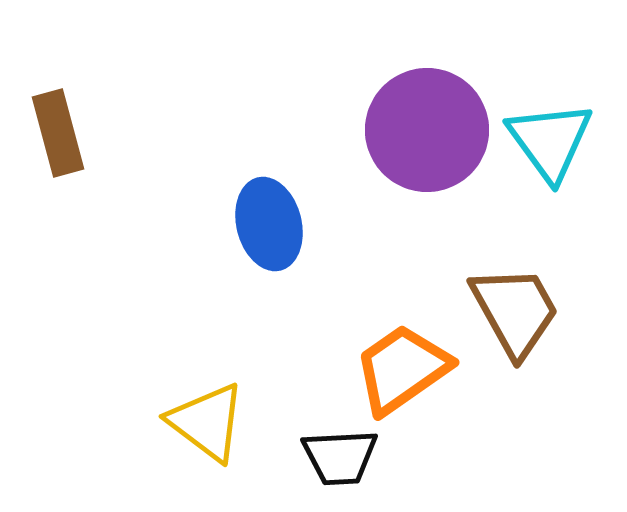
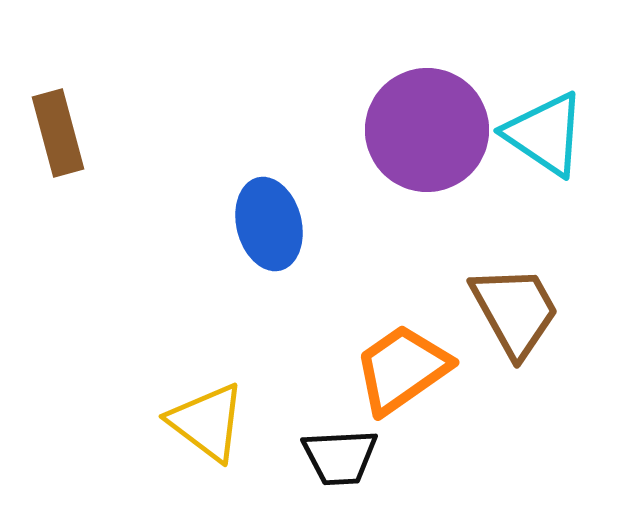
cyan triangle: moved 5 px left, 7 px up; rotated 20 degrees counterclockwise
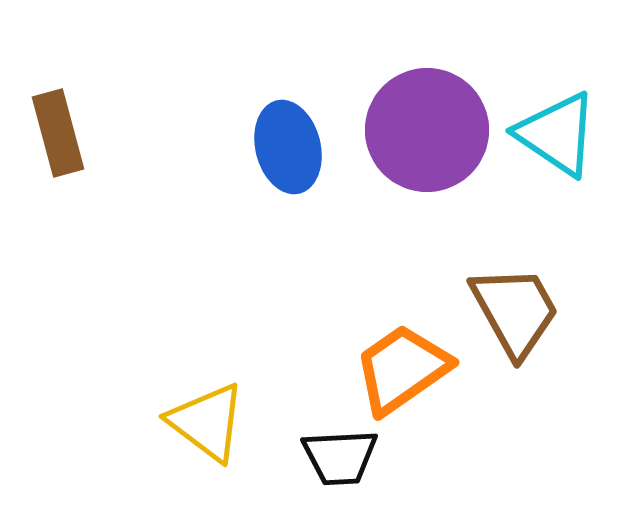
cyan triangle: moved 12 px right
blue ellipse: moved 19 px right, 77 px up
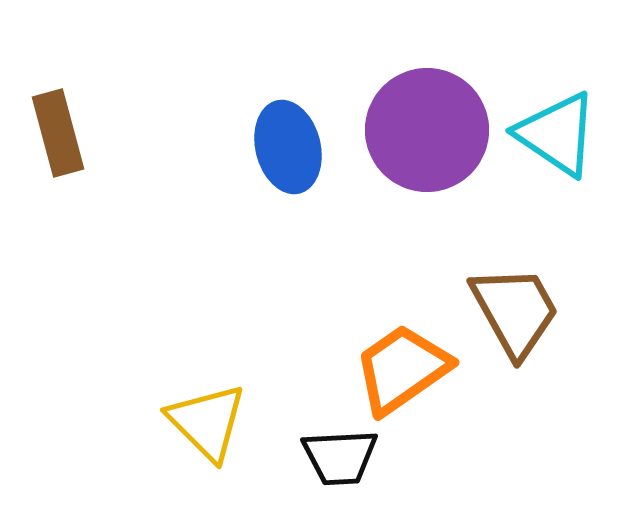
yellow triangle: rotated 8 degrees clockwise
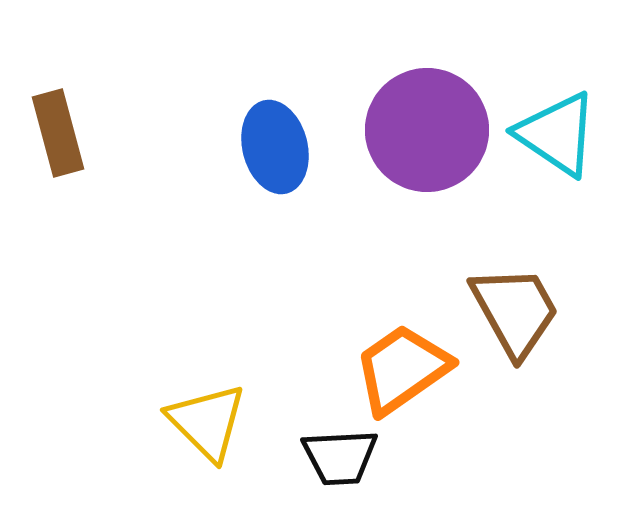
blue ellipse: moved 13 px left
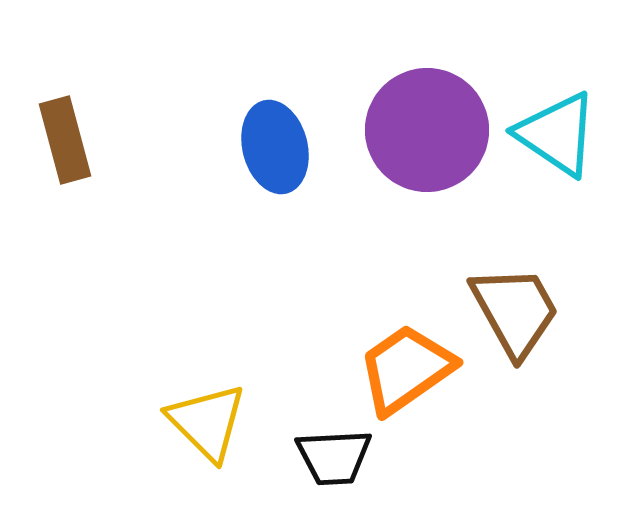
brown rectangle: moved 7 px right, 7 px down
orange trapezoid: moved 4 px right
black trapezoid: moved 6 px left
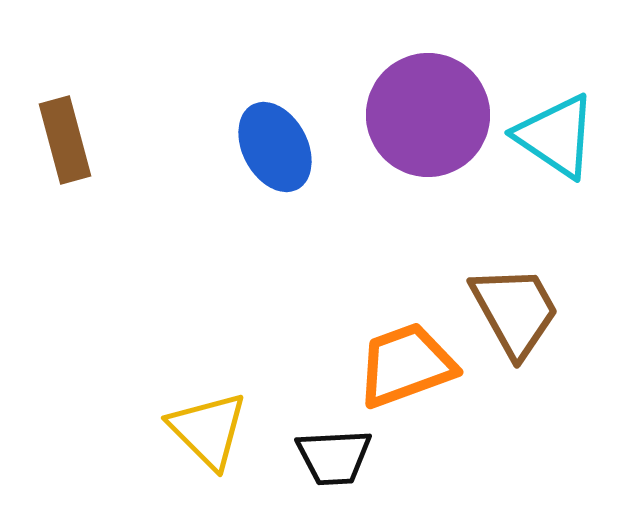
purple circle: moved 1 px right, 15 px up
cyan triangle: moved 1 px left, 2 px down
blue ellipse: rotated 14 degrees counterclockwise
orange trapezoid: moved 4 px up; rotated 15 degrees clockwise
yellow triangle: moved 1 px right, 8 px down
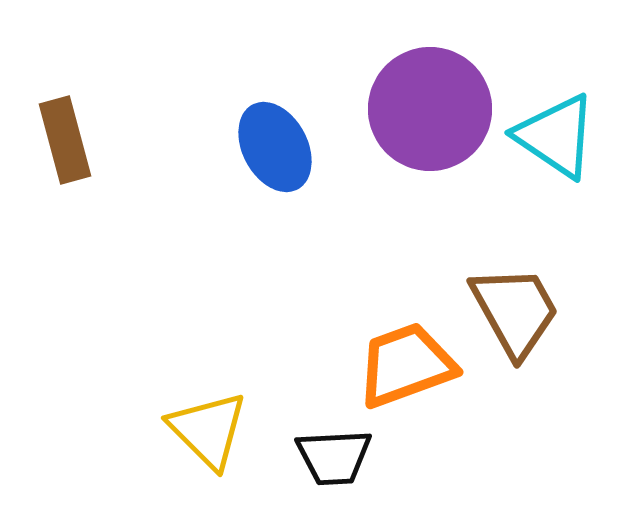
purple circle: moved 2 px right, 6 px up
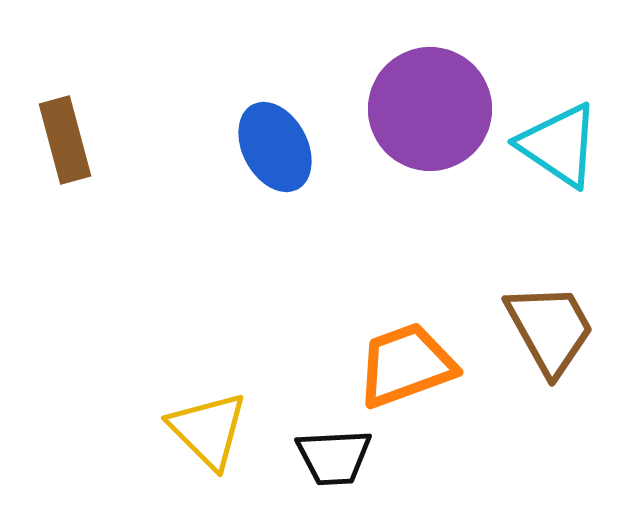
cyan triangle: moved 3 px right, 9 px down
brown trapezoid: moved 35 px right, 18 px down
